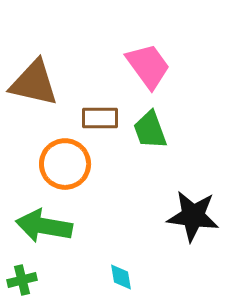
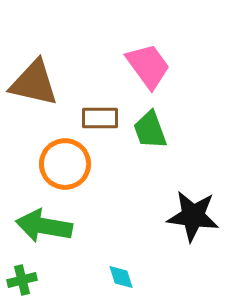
cyan diamond: rotated 8 degrees counterclockwise
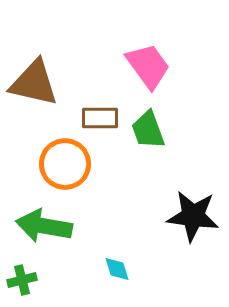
green trapezoid: moved 2 px left
cyan diamond: moved 4 px left, 8 px up
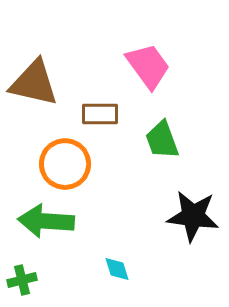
brown rectangle: moved 4 px up
green trapezoid: moved 14 px right, 10 px down
green arrow: moved 2 px right, 5 px up; rotated 6 degrees counterclockwise
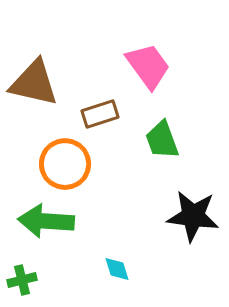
brown rectangle: rotated 18 degrees counterclockwise
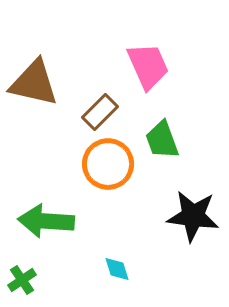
pink trapezoid: rotated 12 degrees clockwise
brown rectangle: moved 2 px up; rotated 27 degrees counterclockwise
orange circle: moved 43 px right
green cross: rotated 20 degrees counterclockwise
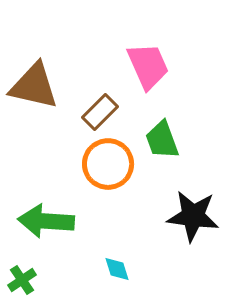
brown triangle: moved 3 px down
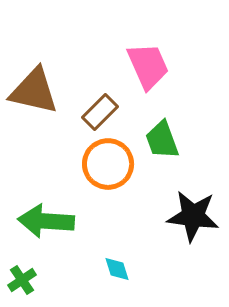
brown triangle: moved 5 px down
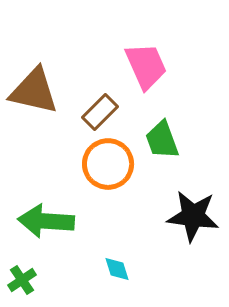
pink trapezoid: moved 2 px left
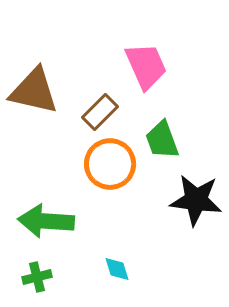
orange circle: moved 2 px right
black star: moved 3 px right, 16 px up
green cross: moved 15 px right, 3 px up; rotated 20 degrees clockwise
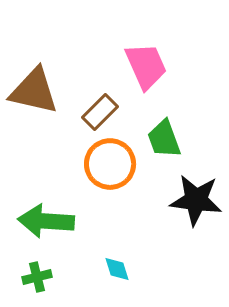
green trapezoid: moved 2 px right, 1 px up
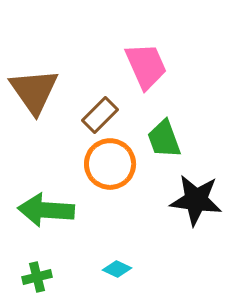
brown triangle: rotated 42 degrees clockwise
brown rectangle: moved 3 px down
green arrow: moved 11 px up
cyan diamond: rotated 48 degrees counterclockwise
